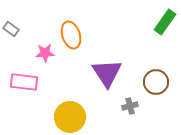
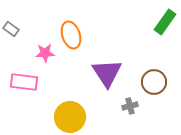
brown circle: moved 2 px left
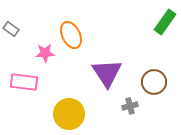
orange ellipse: rotated 8 degrees counterclockwise
yellow circle: moved 1 px left, 3 px up
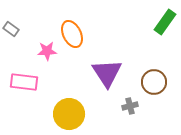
orange ellipse: moved 1 px right, 1 px up
pink star: moved 2 px right, 2 px up
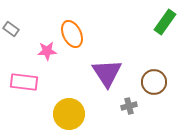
gray cross: moved 1 px left
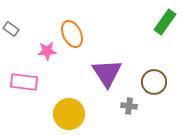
gray cross: rotated 21 degrees clockwise
